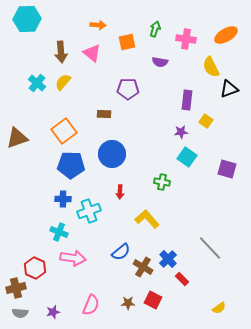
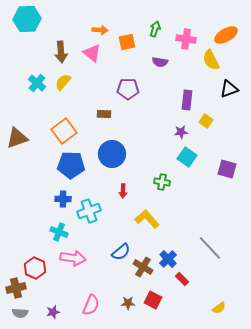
orange arrow at (98, 25): moved 2 px right, 5 px down
yellow semicircle at (211, 67): moved 7 px up
red arrow at (120, 192): moved 3 px right, 1 px up
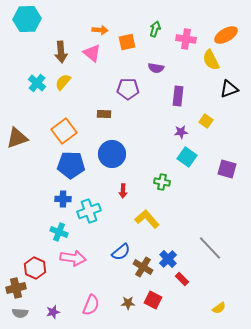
purple semicircle at (160, 62): moved 4 px left, 6 px down
purple rectangle at (187, 100): moved 9 px left, 4 px up
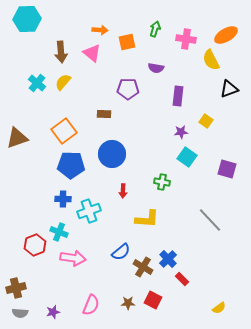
yellow L-shape at (147, 219): rotated 135 degrees clockwise
gray line at (210, 248): moved 28 px up
red hexagon at (35, 268): moved 23 px up; rotated 15 degrees clockwise
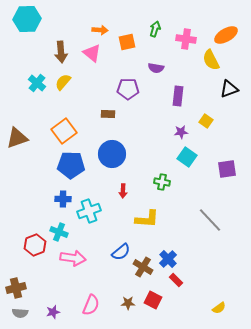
brown rectangle at (104, 114): moved 4 px right
purple square at (227, 169): rotated 24 degrees counterclockwise
red rectangle at (182, 279): moved 6 px left, 1 px down
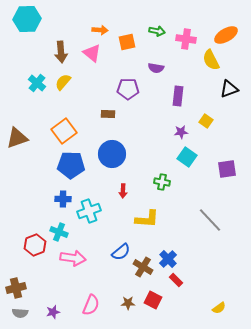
green arrow at (155, 29): moved 2 px right, 2 px down; rotated 84 degrees clockwise
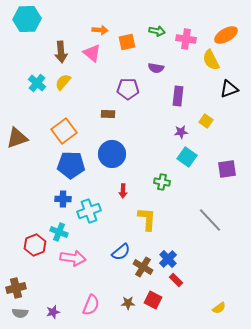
yellow L-shape at (147, 219): rotated 90 degrees counterclockwise
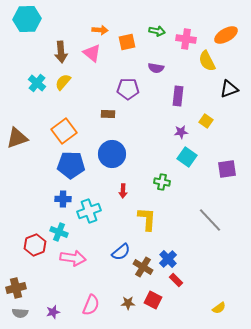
yellow semicircle at (211, 60): moved 4 px left, 1 px down
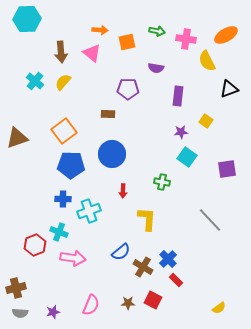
cyan cross at (37, 83): moved 2 px left, 2 px up
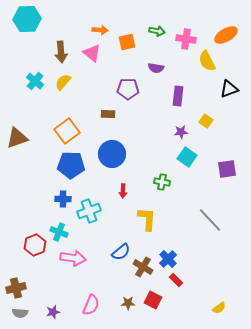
orange square at (64, 131): moved 3 px right
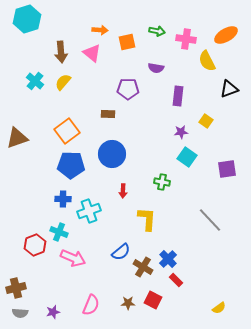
cyan hexagon at (27, 19): rotated 16 degrees counterclockwise
pink arrow at (73, 258): rotated 15 degrees clockwise
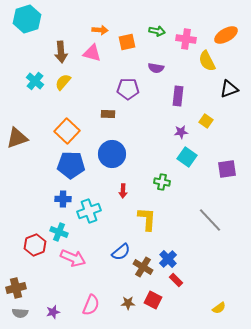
pink triangle at (92, 53): rotated 24 degrees counterclockwise
orange square at (67, 131): rotated 10 degrees counterclockwise
